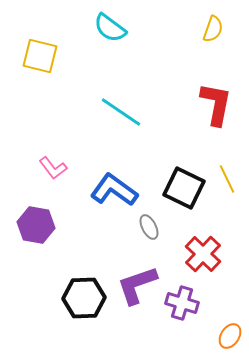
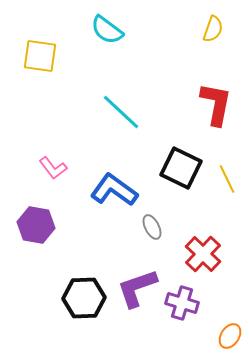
cyan semicircle: moved 3 px left, 2 px down
yellow square: rotated 6 degrees counterclockwise
cyan line: rotated 9 degrees clockwise
black square: moved 3 px left, 20 px up
gray ellipse: moved 3 px right
purple L-shape: moved 3 px down
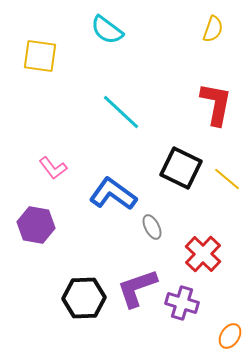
yellow line: rotated 24 degrees counterclockwise
blue L-shape: moved 1 px left, 4 px down
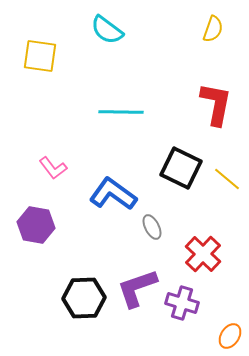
cyan line: rotated 42 degrees counterclockwise
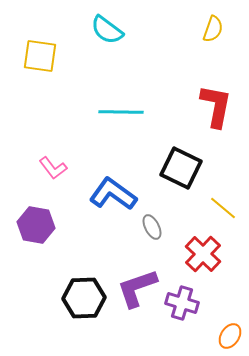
red L-shape: moved 2 px down
yellow line: moved 4 px left, 29 px down
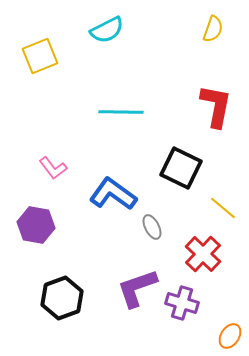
cyan semicircle: rotated 64 degrees counterclockwise
yellow square: rotated 30 degrees counterclockwise
black hexagon: moved 22 px left; rotated 18 degrees counterclockwise
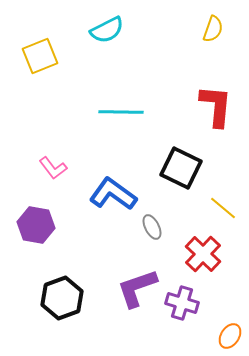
red L-shape: rotated 6 degrees counterclockwise
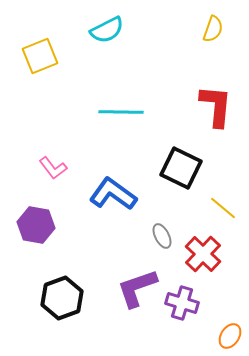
gray ellipse: moved 10 px right, 9 px down
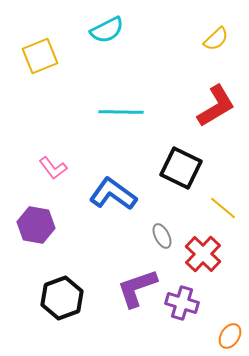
yellow semicircle: moved 3 px right, 10 px down; rotated 28 degrees clockwise
red L-shape: rotated 54 degrees clockwise
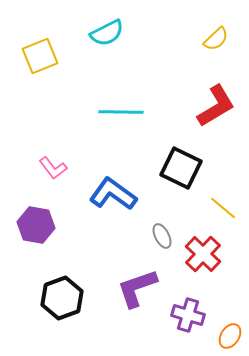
cyan semicircle: moved 3 px down
purple cross: moved 6 px right, 12 px down
